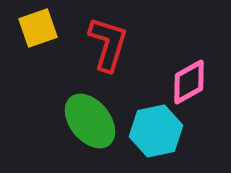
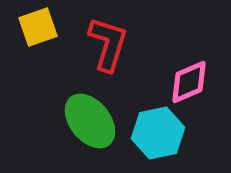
yellow square: moved 1 px up
pink diamond: rotated 6 degrees clockwise
cyan hexagon: moved 2 px right, 2 px down
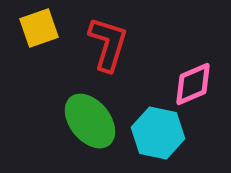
yellow square: moved 1 px right, 1 px down
pink diamond: moved 4 px right, 2 px down
cyan hexagon: rotated 24 degrees clockwise
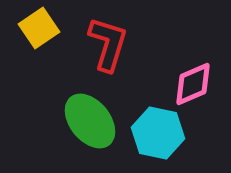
yellow square: rotated 15 degrees counterclockwise
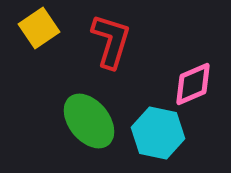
red L-shape: moved 3 px right, 3 px up
green ellipse: moved 1 px left
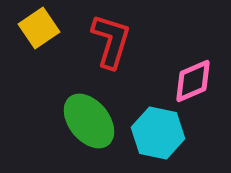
pink diamond: moved 3 px up
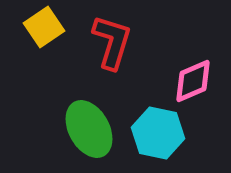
yellow square: moved 5 px right, 1 px up
red L-shape: moved 1 px right, 1 px down
green ellipse: moved 8 px down; rotated 10 degrees clockwise
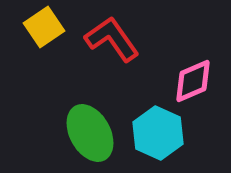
red L-shape: moved 3 px up; rotated 52 degrees counterclockwise
green ellipse: moved 1 px right, 4 px down
cyan hexagon: rotated 12 degrees clockwise
